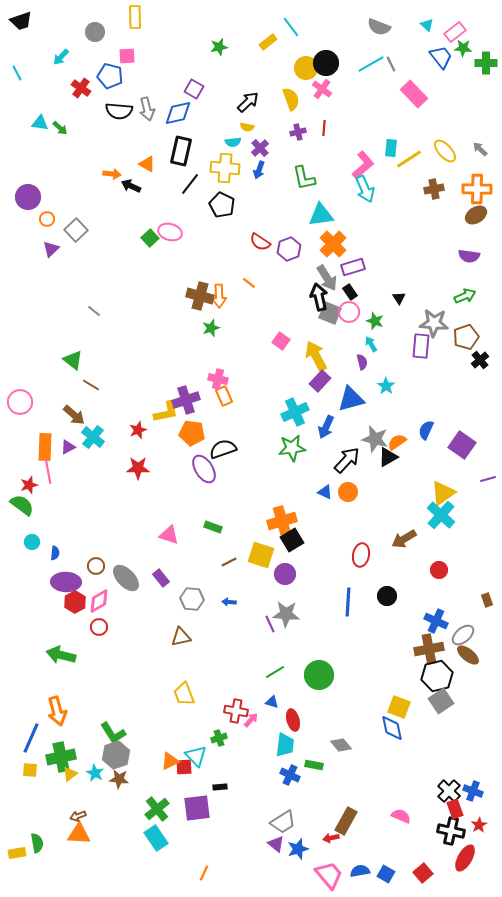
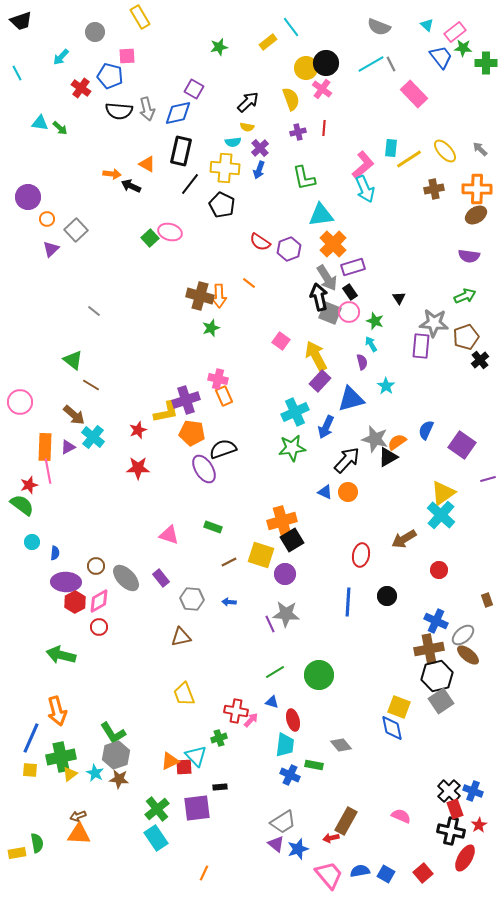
yellow rectangle at (135, 17): moved 5 px right; rotated 30 degrees counterclockwise
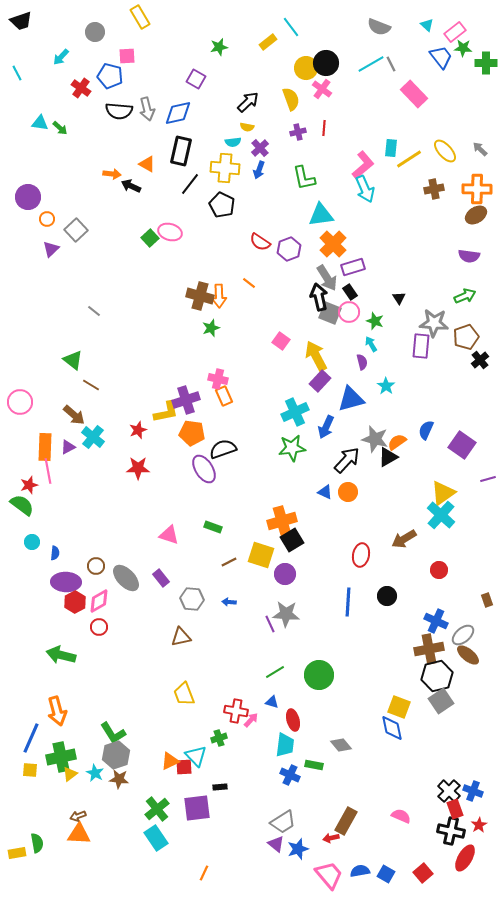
purple square at (194, 89): moved 2 px right, 10 px up
